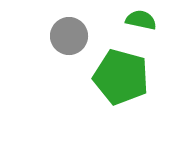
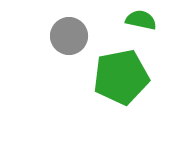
green pentagon: rotated 26 degrees counterclockwise
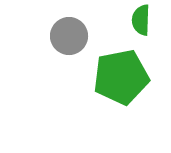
green semicircle: rotated 100 degrees counterclockwise
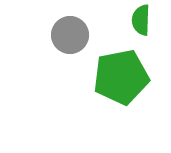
gray circle: moved 1 px right, 1 px up
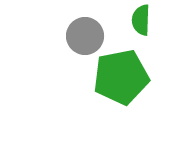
gray circle: moved 15 px right, 1 px down
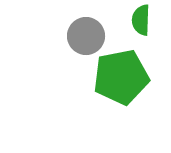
gray circle: moved 1 px right
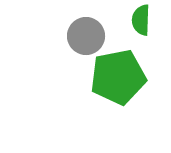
green pentagon: moved 3 px left
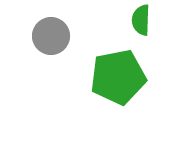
gray circle: moved 35 px left
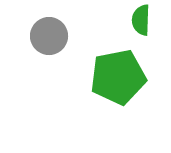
gray circle: moved 2 px left
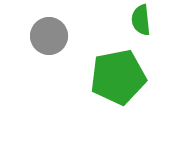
green semicircle: rotated 8 degrees counterclockwise
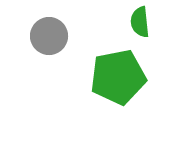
green semicircle: moved 1 px left, 2 px down
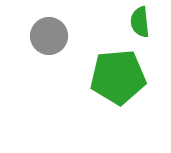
green pentagon: rotated 6 degrees clockwise
